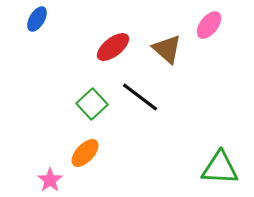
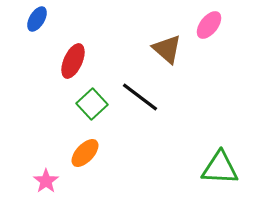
red ellipse: moved 40 px left, 14 px down; rotated 28 degrees counterclockwise
pink star: moved 4 px left, 1 px down
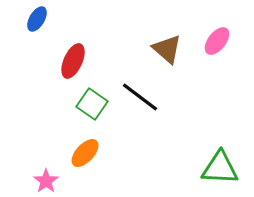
pink ellipse: moved 8 px right, 16 px down
green square: rotated 12 degrees counterclockwise
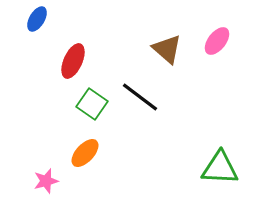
pink star: rotated 20 degrees clockwise
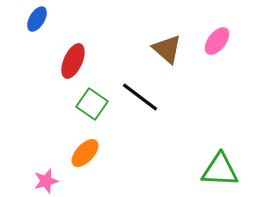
green triangle: moved 2 px down
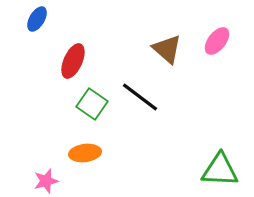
orange ellipse: rotated 40 degrees clockwise
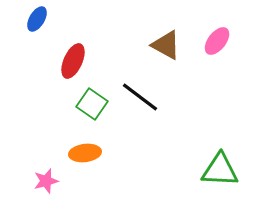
brown triangle: moved 1 px left, 4 px up; rotated 12 degrees counterclockwise
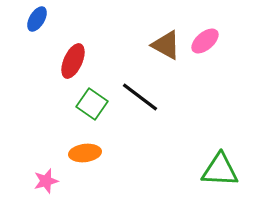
pink ellipse: moved 12 px left; rotated 12 degrees clockwise
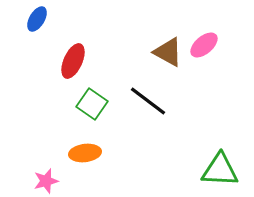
pink ellipse: moved 1 px left, 4 px down
brown triangle: moved 2 px right, 7 px down
black line: moved 8 px right, 4 px down
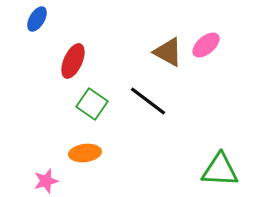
pink ellipse: moved 2 px right
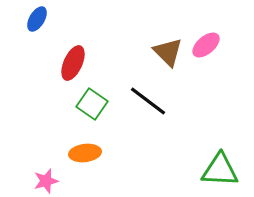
brown triangle: rotated 16 degrees clockwise
red ellipse: moved 2 px down
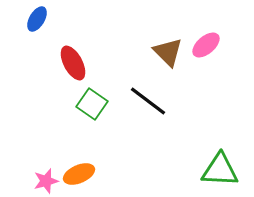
red ellipse: rotated 52 degrees counterclockwise
orange ellipse: moved 6 px left, 21 px down; rotated 16 degrees counterclockwise
